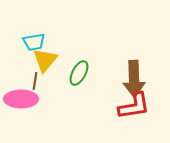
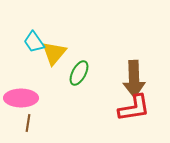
cyan trapezoid: rotated 65 degrees clockwise
yellow triangle: moved 9 px right, 7 px up
brown line: moved 7 px left, 42 px down
pink ellipse: moved 1 px up
red L-shape: moved 2 px down
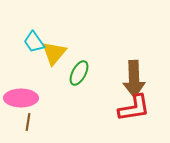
brown line: moved 1 px up
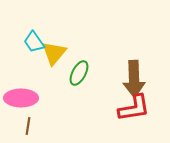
brown line: moved 4 px down
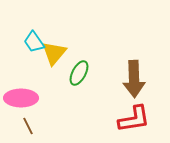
red L-shape: moved 11 px down
brown line: rotated 36 degrees counterclockwise
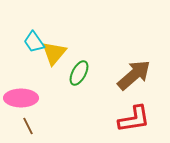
brown arrow: moved 4 px up; rotated 129 degrees counterclockwise
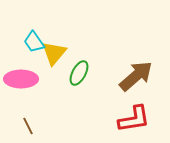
brown arrow: moved 2 px right, 1 px down
pink ellipse: moved 19 px up
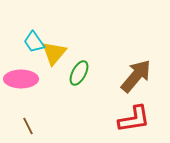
brown arrow: rotated 9 degrees counterclockwise
